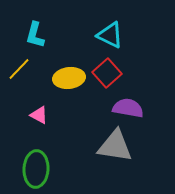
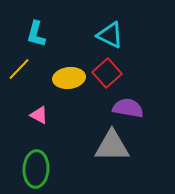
cyan L-shape: moved 1 px right, 1 px up
gray triangle: moved 3 px left; rotated 9 degrees counterclockwise
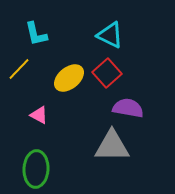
cyan L-shape: rotated 28 degrees counterclockwise
yellow ellipse: rotated 32 degrees counterclockwise
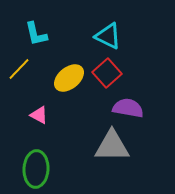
cyan triangle: moved 2 px left, 1 px down
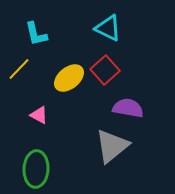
cyan triangle: moved 8 px up
red square: moved 2 px left, 3 px up
gray triangle: rotated 39 degrees counterclockwise
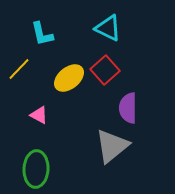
cyan L-shape: moved 6 px right
purple semicircle: rotated 100 degrees counterclockwise
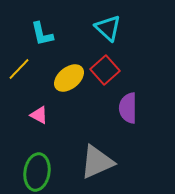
cyan triangle: rotated 16 degrees clockwise
gray triangle: moved 15 px left, 16 px down; rotated 15 degrees clockwise
green ellipse: moved 1 px right, 3 px down; rotated 6 degrees clockwise
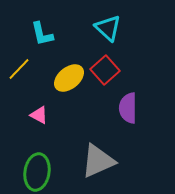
gray triangle: moved 1 px right, 1 px up
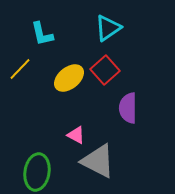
cyan triangle: rotated 44 degrees clockwise
yellow line: moved 1 px right
pink triangle: moved 37 px right, 20 px down
gray triangle: rotated 51 degrees clockwise
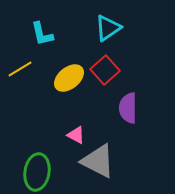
yellow line: rotated 15 degrees clockwise
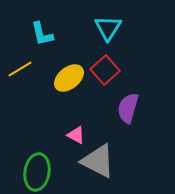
cyan triangle: rotated 24 degrees counterclockwise
purple semicircle: rotated 16 degrees clockwise
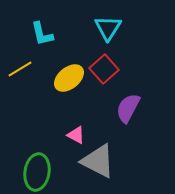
red square: moved 1 px left, 1 px up
purple semicircle: rotated 12 degrees clockwise
